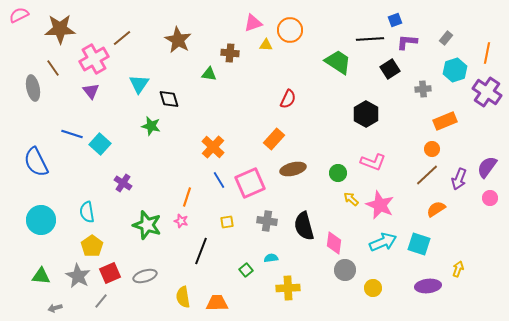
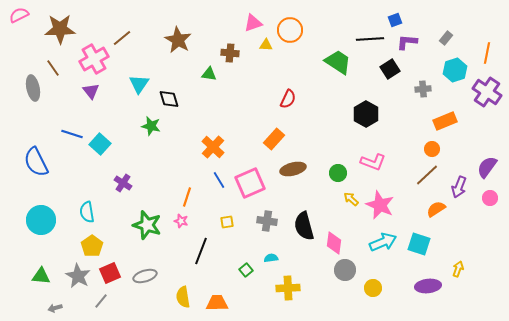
purple arrow at (459, 179): moved 8 px down
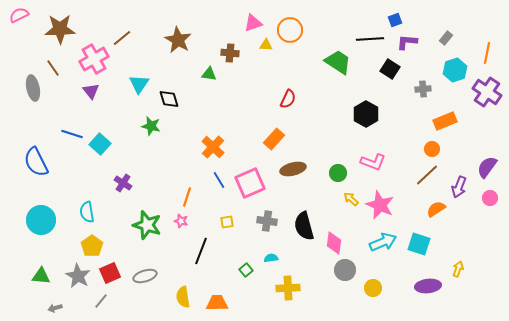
black square at (390, 69): rotated 24 degrees counterclockwise
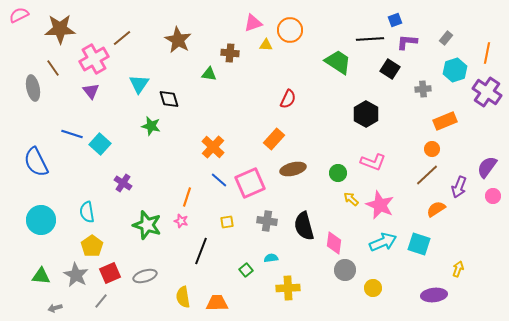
blue line at (219, 180): rotated 18 degrees counterclockwise
pink circle at (490, 198): moved 3 px right, 2 px up
gray star at (78, 276): moved 2 px left, 1 px up
purple ellipse at (428, 286): moved 6 px right, 9 px down
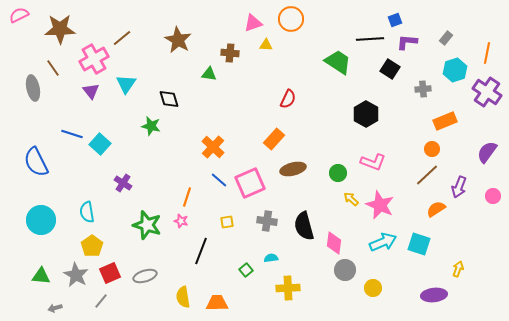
orange circle at (290, 30): moved 1 px right, 11 px up
cyan triangle at (139, 84): moved 13 px left
purple semicircle at (487, 167): moved 15 px up
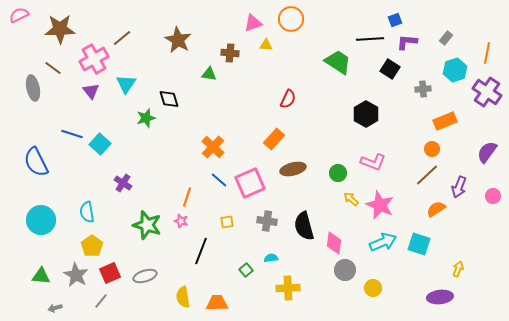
brown line at (53, 68): rotated 18 degrees counterclockwise
green star at (151, 126): moved 5 px left, 8 px up; rotated 30 degrees counterclockwise
purple ellipse at (434, 295): moved 6 px right, 2 px down
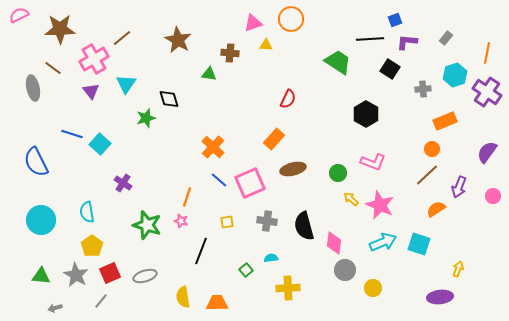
cyan hexagon at (455, 70): moved 5 px down
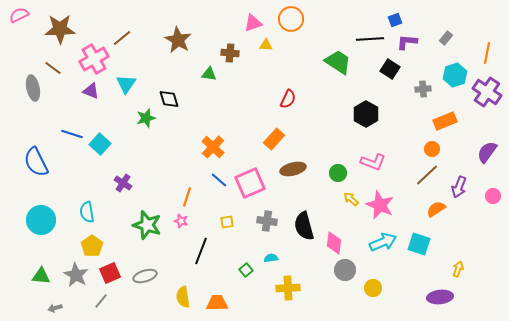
purple triangle at (91, 91): rotated 30 degrees counterclockwise
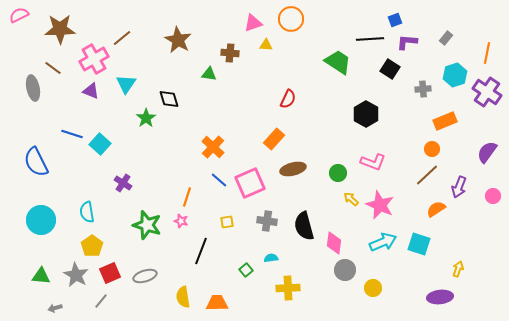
green star at (146, 118): rotated 18 degrees counterclockwise
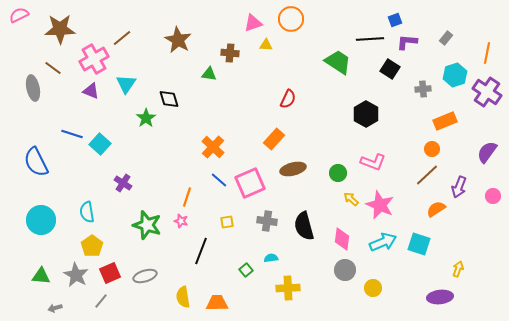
pink diamond at (334, 243): moved 8 px right, 4 px up
